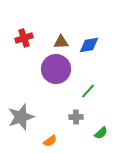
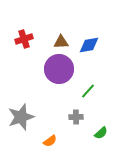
red cross: moved 1 px down
purple circle: moved 3 px right
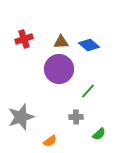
blue diamond: rotated 50 degrees clockwise
green semicircle: moved 2 px left, 1 px down
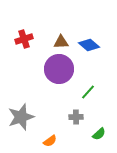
green line: moved 1 px down
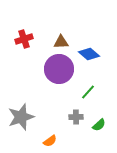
blue diamond: moved 9 px down
green semicircle: moved 9 px up
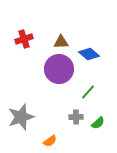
green semicircle: moved 1 px left, 2 px up
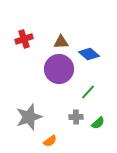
gray star: moved 8 px right
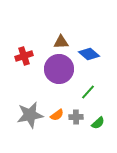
red cross: moved 17 px down
gray star: moved 1 px right, 2 px up; rotated 8 degrees clockwise
orange semicircle: moved 7 px right, 26 px up
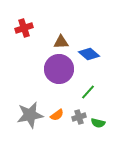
red cross: moved 28 px up
gray cross: moved 3 px right; rotated 16 degrees counterclockwise
green semicircle: rotated 56 degrees clockwise
